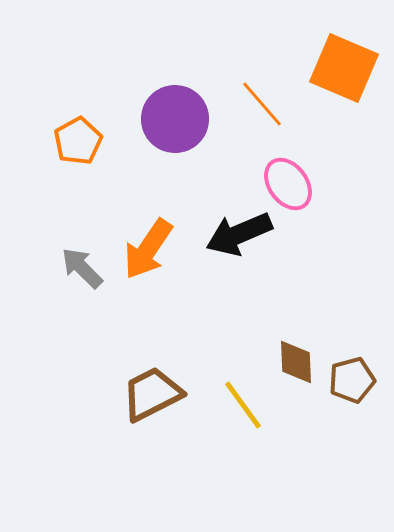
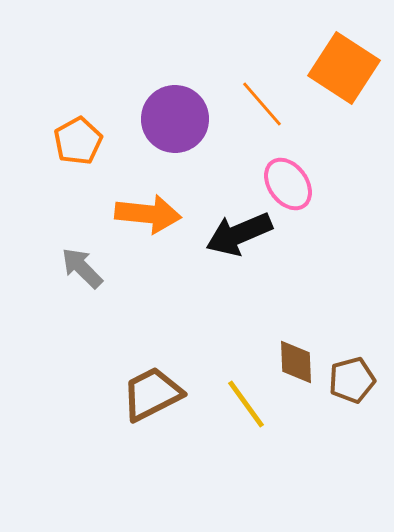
orange square: rotated 10 degrees clockwise
orange arrow: moved 35 px up; rotated 118 degrees counterclockwise
yellow line: moved 3 px right, 1 px up
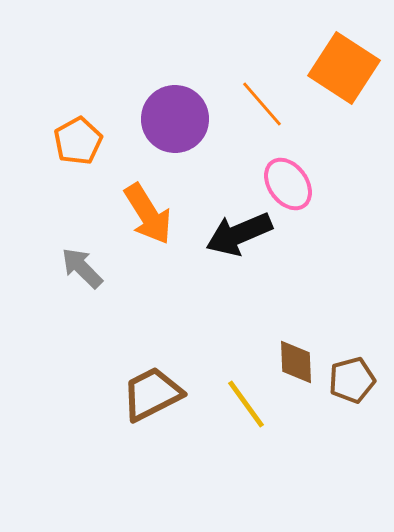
orange arrow: rotated 52 degrees clockwise
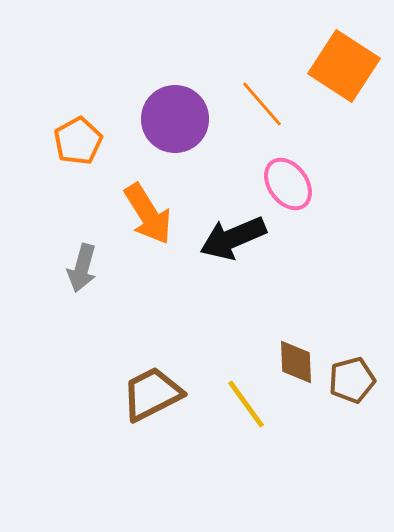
orange square: moved 2 px up
black arrow: moved 6 px left, 4 px down
gray arrow: rotated 120 degrees counterclockwise
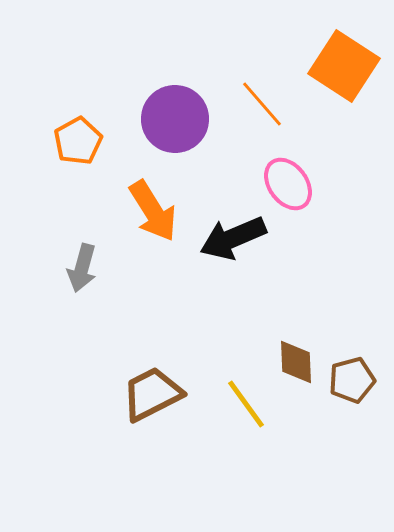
orange arrow: moved 5 px right, 3 px up
